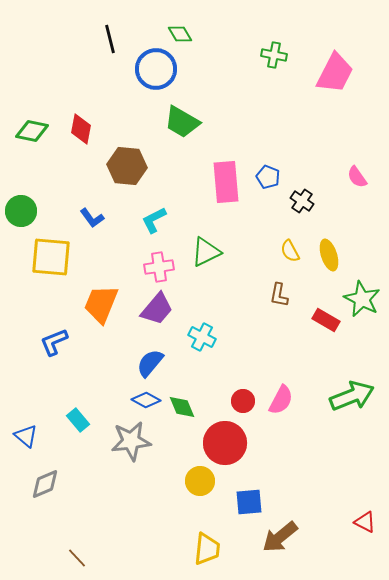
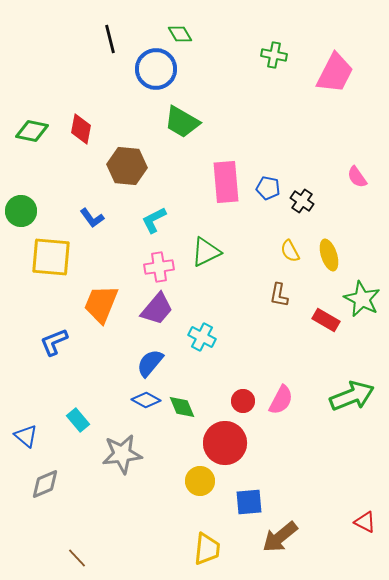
blue pentagon at (268, 177): moved 11 px down; rotated 10 degrees counterclockwise
gray star at (131, 441): moved 9 px left, 13 px down
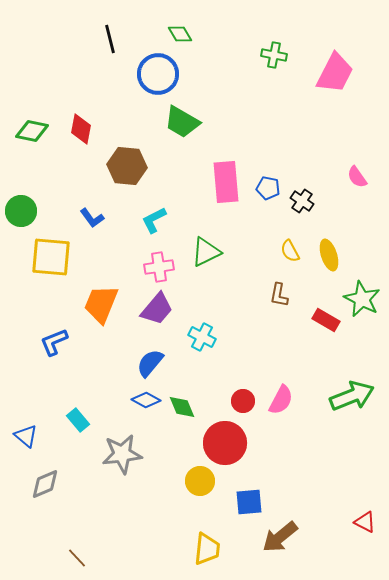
blue circle at (156, 69): moved 2 px right, 5 px down
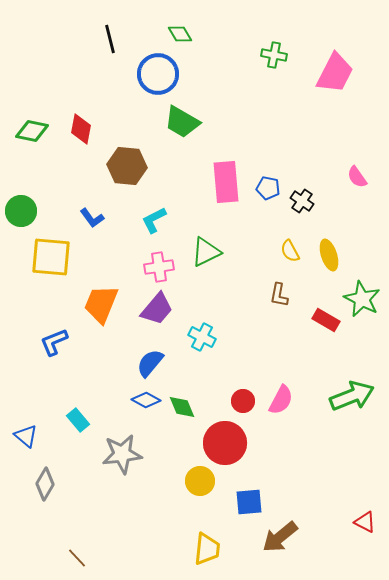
gray diamond at (45, 484): rotated 36 degrees counterclockwise
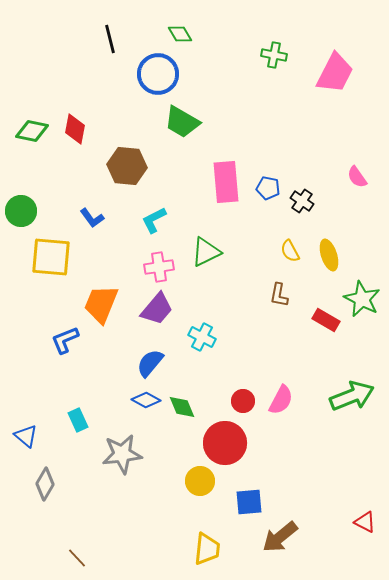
red diamond at (81, 129): moved 6 px left
blue L-shape at (54, 342): moved 11 px right, 2 px up
cyan rectangle at (78, 420): rotated 15 degrees clockwise
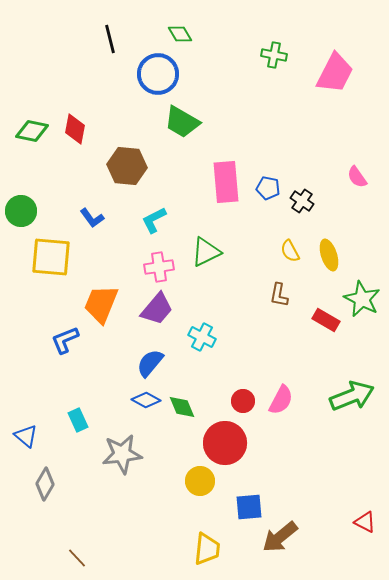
blue square at (249, 502): moved 5 px down
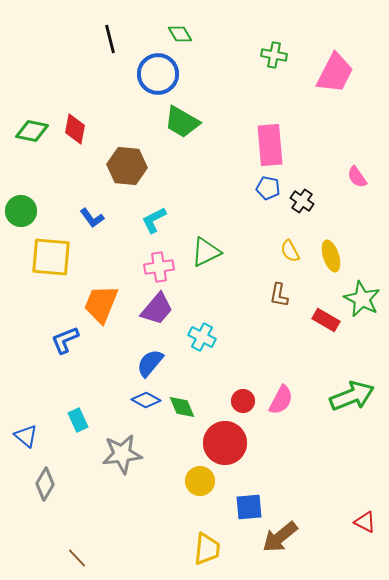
pink rectangle at (226, 182): moved 44 px right, 37 px up
yellow ellipse at (329, 255): moved 2 px right, 1 px down
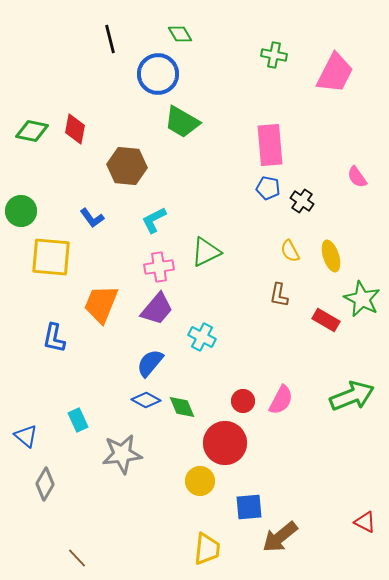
blue L-shape at (65, 340): moved 11 px left, 2 px up; rotated 56 degrees counterclockwise
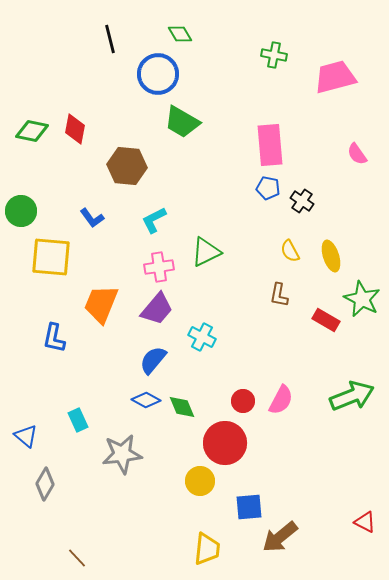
pink trapezoid at (335, 73): moved 4 px down; rotated 132 degrees counterclockwise
pink semicircle at (357, 177): moved 23 px up
blue semicircle at (150, 363): moved 3 px right, 3 px up
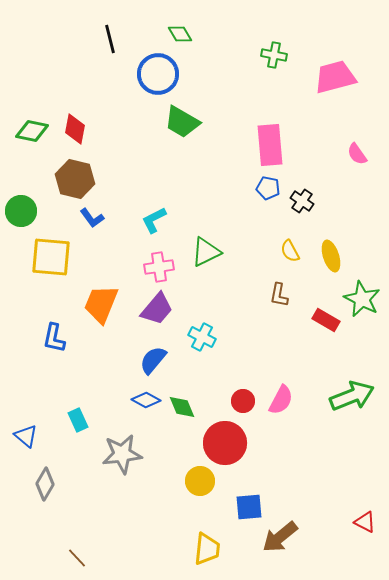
brown hexagon at (127, 166): moved 52 px left, 13 px down; rotated 9 degrees clockwise
